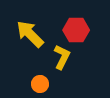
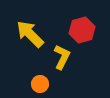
red hexagon: moved 6 px right; rotated 15 degrees counterclockwise
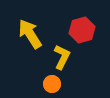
yellow arrow: rotated 12 degrees clockwise
orange circle: moved 12 px right
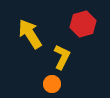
red hexagon: moved 1 px right, 6 px up
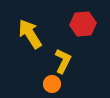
red hexagon: rotated 10 degrees clockwise
yellow L-shape: moved 1 px right, 4 px down
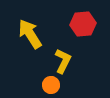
orange circle: moved 1 px left, 1 px down
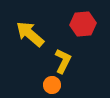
yellow arrow: rotated 16 degrees counterclockwise
orange circle: moved 1 px right
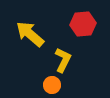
yellow L-shape: moved 1 px up
